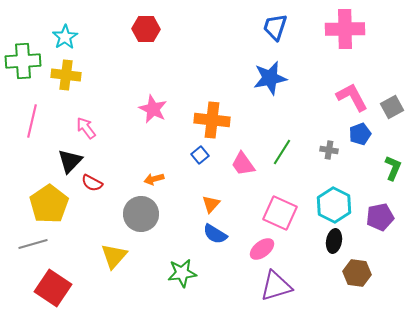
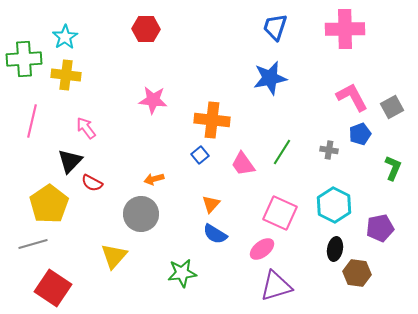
green cross: moved 1 px right, 2 px up
pink star: moved 9 px up; rotated 20 degrees counterclockwise
purple pentagon: moved 11 px down
black ellipse: moved 1 px right, 8 px down
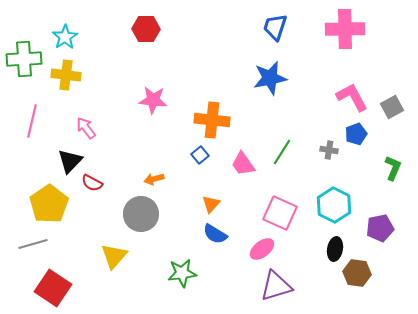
blue pentagon: moved 4 px left
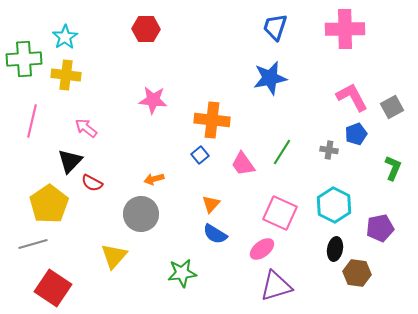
pink arrow: rotated 15 degrees counterclockwise
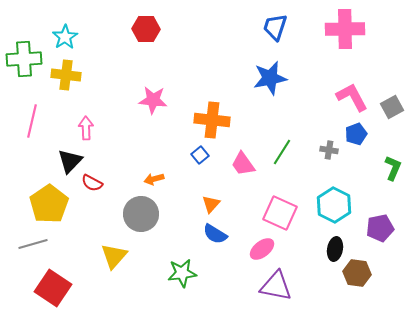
pink arrow: rotated 50 degrees clockwise
purple triangle: rotated 28 degrees clockwise
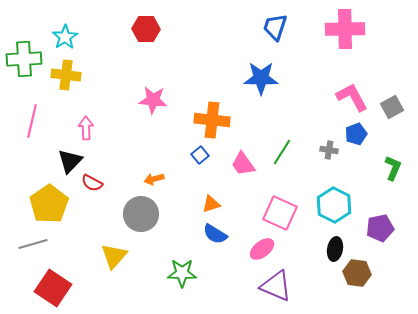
blue star: moved 9 px left; rotated 12 degrees clockwise
orange triangle: rotated 30 degrees clockwise
green star: rotated 8 degrees clockwise
purple triangle: rotated 12 degrees clockwise
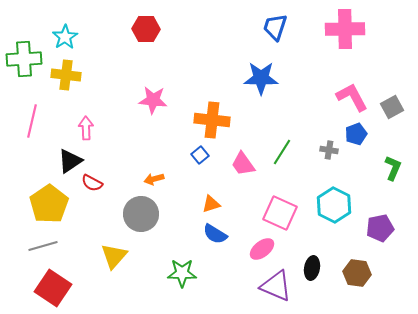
black triangle: rotated 12 degrees clockwise
gray line: moved 10 px right, 2 px down
black ellipse: moved 23 px left, 19 px down
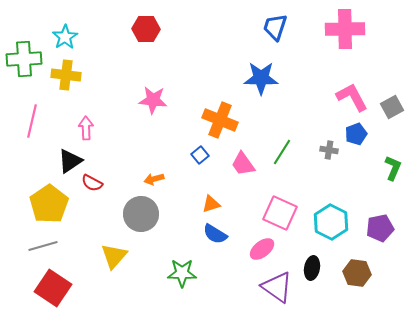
orange cross: moved 8 px right; rotated 16 degrees clockwise
cyan hexagon: moved 3 px left, 17 px down
purple triangle: moved 1 px right, 1 px down; rotated 12 degrees clockwise
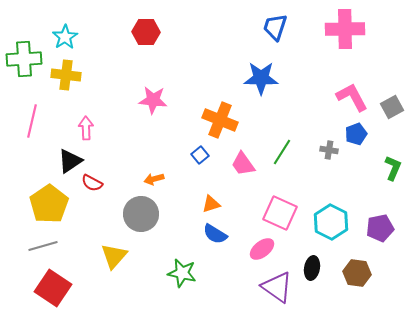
red hexagon: moved 3 px down
green star: rotated 12 degrees clockwise
